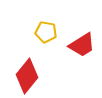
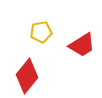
yellow pentagon: moved 5 px left; rotated 20 degrees counterclockwise
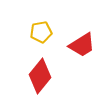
red diamond: moved 13 px right
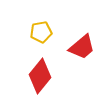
red trapezoid: moved 2 px down; rotated 8 degrees counterclockwise
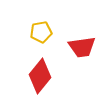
red trapezoid: rotated 32 degrees clockwise
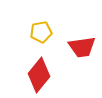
red diamond: moved 1 px left, 1 px up
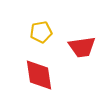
red diamond: rotated 48 degrees counterclockwise
